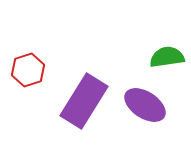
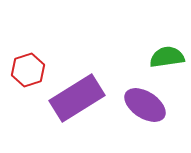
purple rectangle: moved 7 px left, 3 px up; rotated 26 degrees clockwise
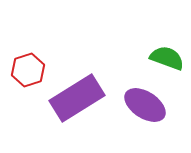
green semicircle: moved 1 px down; rotated 28 degrees clockwise
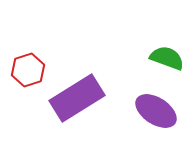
purple ellipse: moved 11 px right, 6 px down
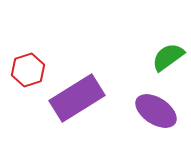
green semicircle: moved 1 px right, 1 px up; rotated 56 degrees counterclockwise
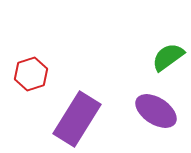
red hexagon: moved 3 px right, 4 px down
purple rectangle: moved 21 px down; rotated 26 degrees counterclockwise
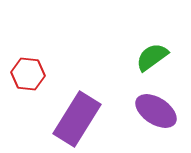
green semicircle: moved 16 px left
red hexagon: moved 3 px left; rotated 24 degrees clockwise
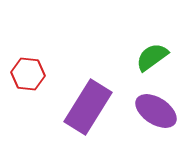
purple rectangle: moved 11 px right, 12 px up
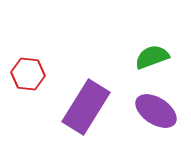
green semicircle: rotated 16 degrees clockwise
purple rectangle: moved 2 px left
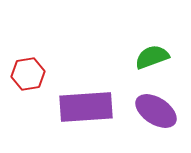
red hexagon: rotated 16 degrees counterclockwise
purple rectangle: rotated 54 degrees clockwise
